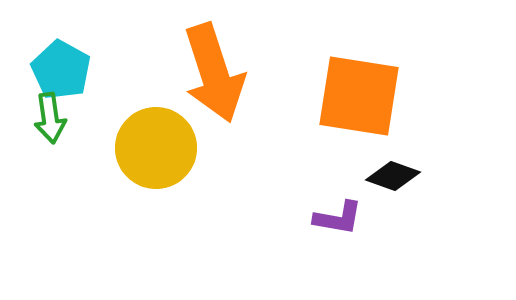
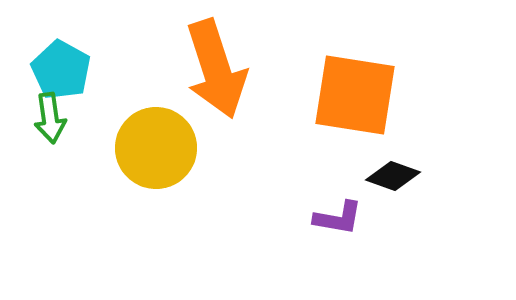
orange arrow: moved 2 px right, 4 px up
orange square: moved 4 px left, 1 px up
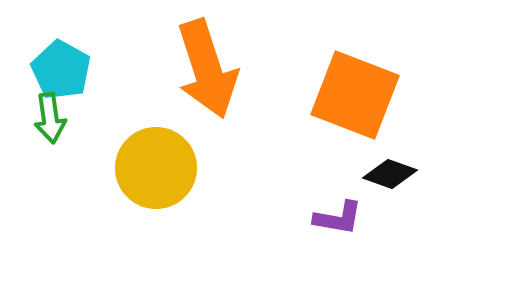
orange arrow: moved 9 px left
orange square: rotated 12 degrees clockwise
yellow circle: moved 20 px down
black diamond: moved 3 px left, 2 px up
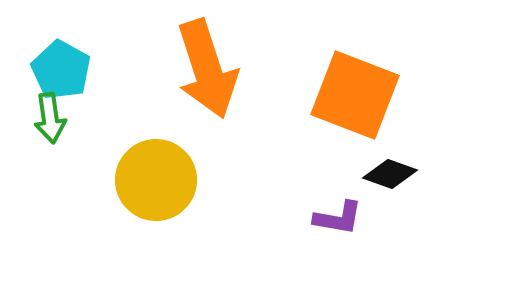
yellow circle: moved 12 px down
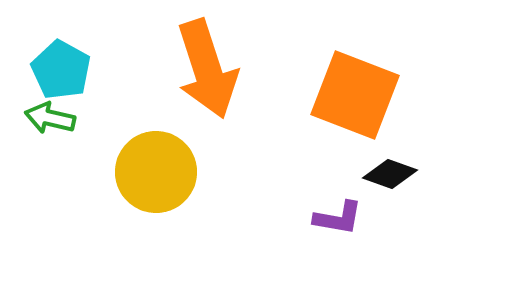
green arrow: rotated 111 degrees clockwise
yellow circle: moved 8 px up
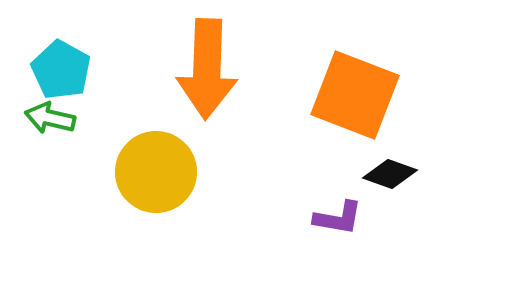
orange arrow: rotated 20 degrees clockwise
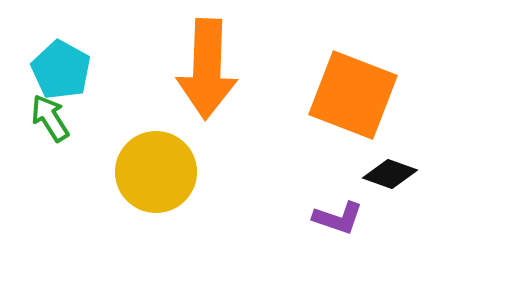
orange square: moved 2 px left
green arrow: rotated 45 degrees clockwise
purple L-shape: rotated 9 degrees clockwise
